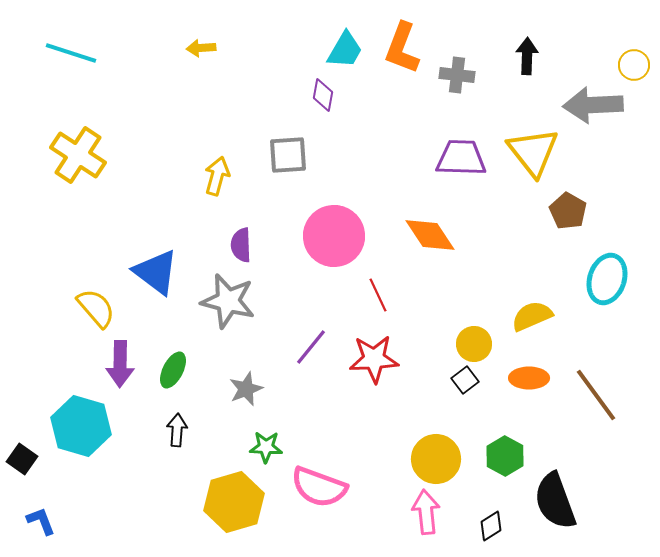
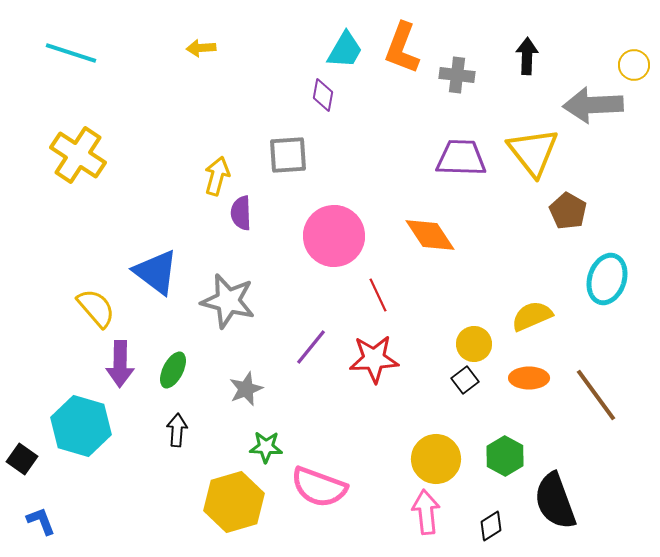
purple semicircle at (241, 245): moved 32 px up
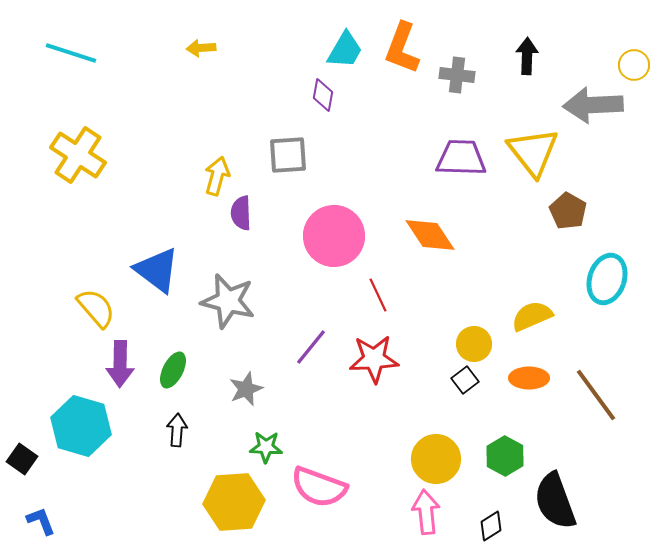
blue triangle at (156, 272): moved 1 px right, 2 px up
yellow hexagon at (234, 502): rotated 12 degrees clockwise
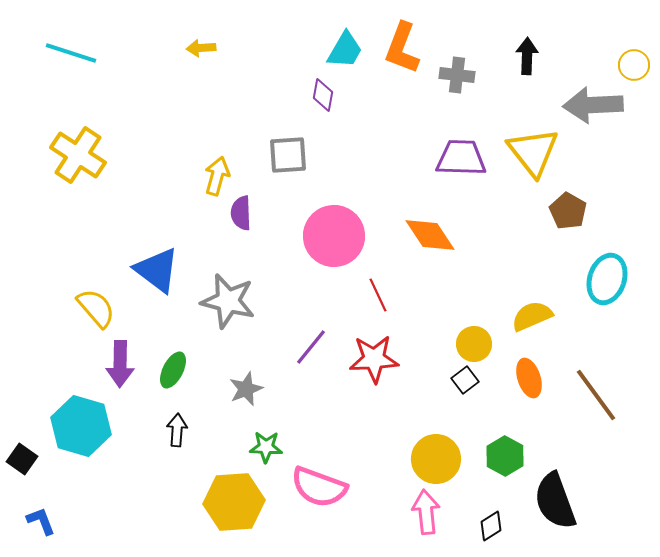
orange ellipse at (529, 378): rotated 72 degrees clockwise
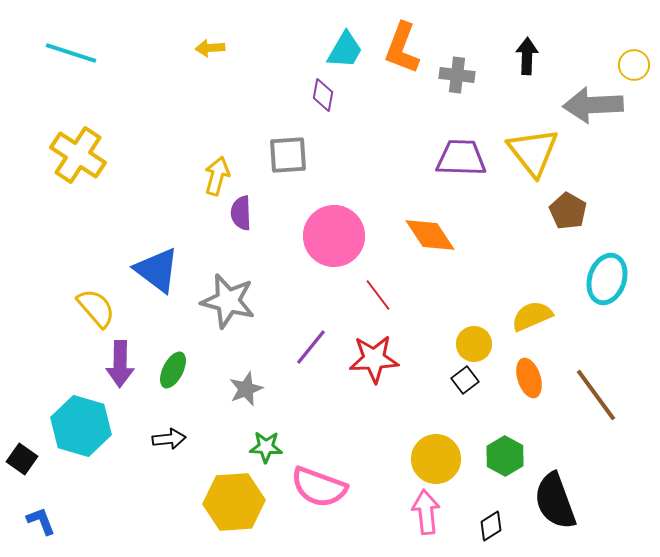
yellow arrow at (201, 48): moved 9 px right
red line at (378, 295): rotated 12 degrees counterclockwise
black arrow at (177, 430): moved 8 px left, 9 px down; rotated 80 degrees clockwise
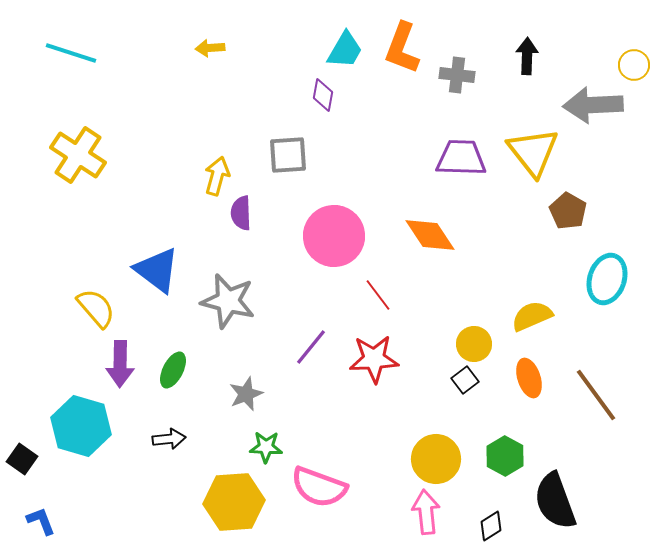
gray star at (246, 389): moved 5 px down
